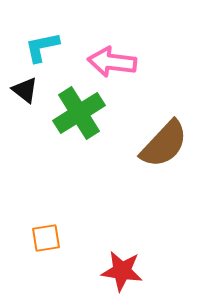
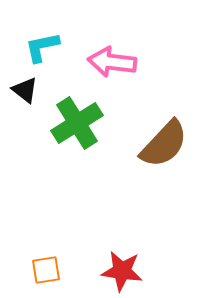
green cross: moved 2 px left, 10 px down
orange square: moved 32 px down
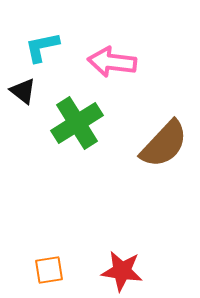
black triangle: moved 2 px left, 1 px down
orange square: moved 3 px right
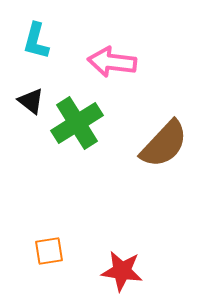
cyan L-shape: moved 6 px left, 6 px up; rotated 63 degrees counterclockwise
black triangle: moved 8 px right, 10 px down
orange square: moved 19 px up
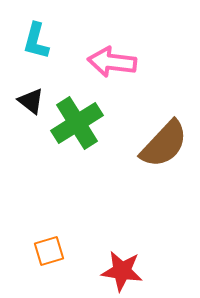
orange square: rotated 8 degrees counterclockwise
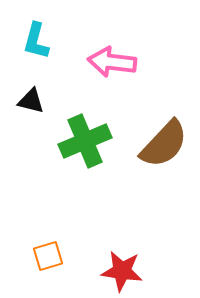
black triangle: rotated 24 degrees counterclockwise
green cross: moved 8 px right, 18 px down; rotated 9 degrees clockwise
orange square: moved 1 px left, 5 px down
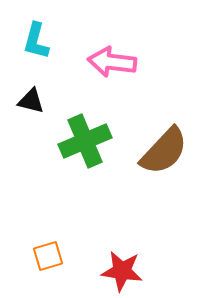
brown semicircle: moved 7 px down
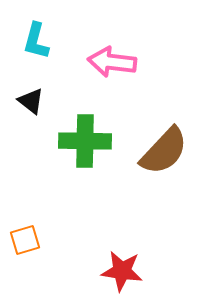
black triangle: rotated 24 degrees clockwise
green cross: rotated 24 degrees clockwise
orange square: moved 23 px left, 16 px up
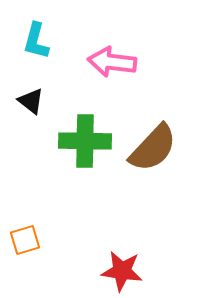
brown semicircle: moved 11 px left, 3 px up
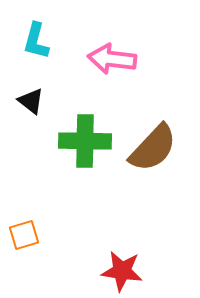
pink arrow: moved 3 px up
orange square: moved 1 px left, 5 px up
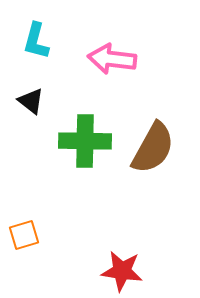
brown semicircle: rotated 14 degrees counterclockwise
